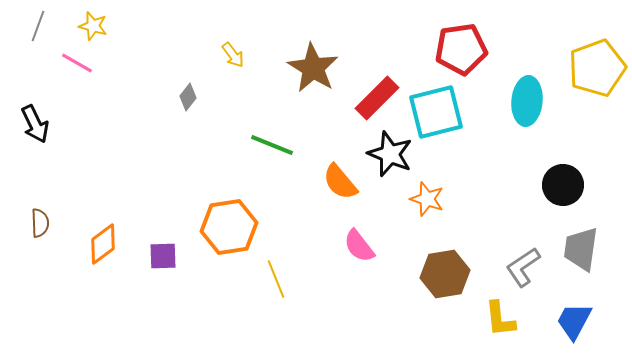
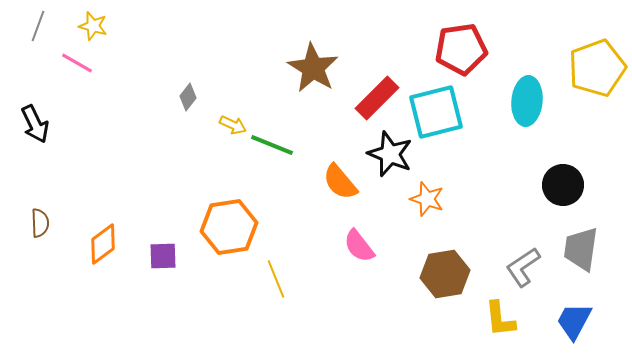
yellow arrow: moved 70 px down; rotated 28 degrees counterclockwise
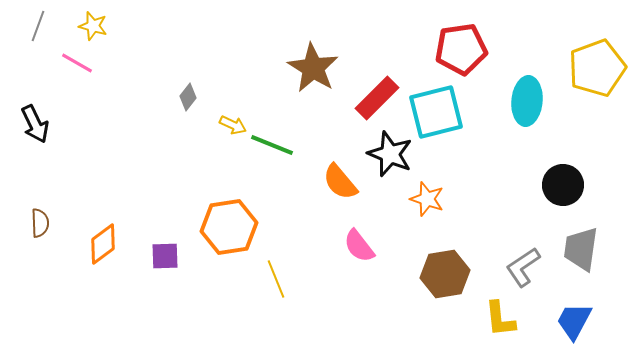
purple square: moved 2 px right
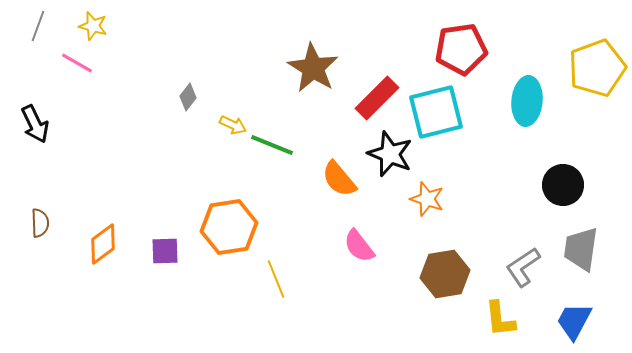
orange semicircle: moved 1 px left, 3 px up
purple square: moved 5 px up
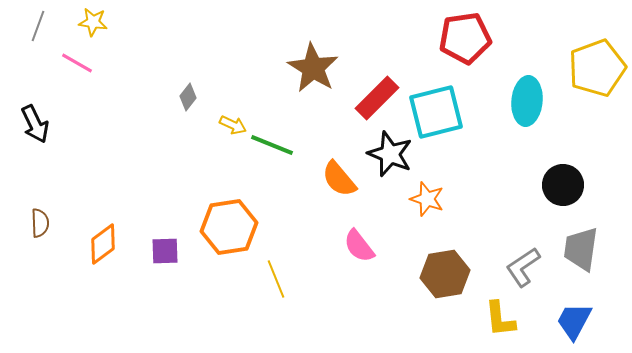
yellow star: moved 4 px up; rotated 8 degrees counterclockwise
red pentagon: moved 4 px right, 11 px up
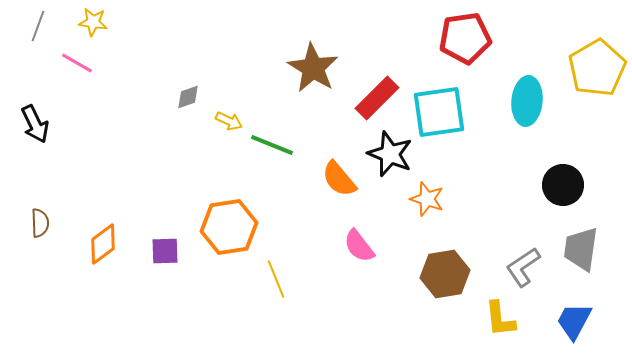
yellow pentagon: rotated 10 degrees counterclockwise
gray diamond: rotated 32 degrees clockwise
cyan square: moved 3 px right; rotated 6 degrees clockwise
yellow arrow: moved 4 px left, 4 px up
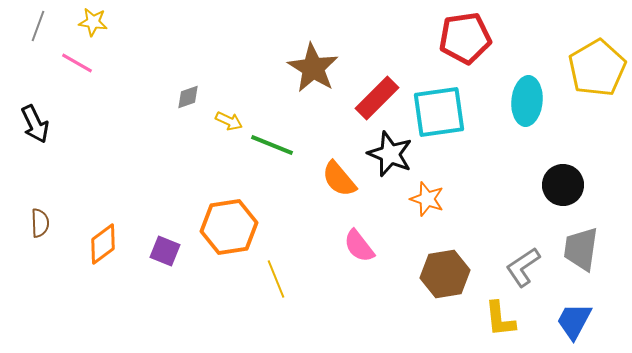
purple square: rotated 24 degrees clockwise
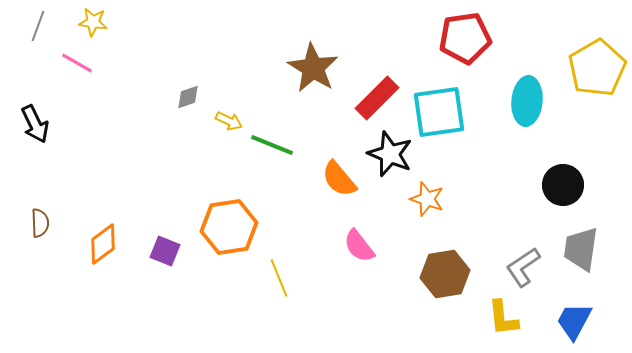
yellow line: moved 3 px right, 1 px up
yellow L-shape: moved 3 px right, 1 px up
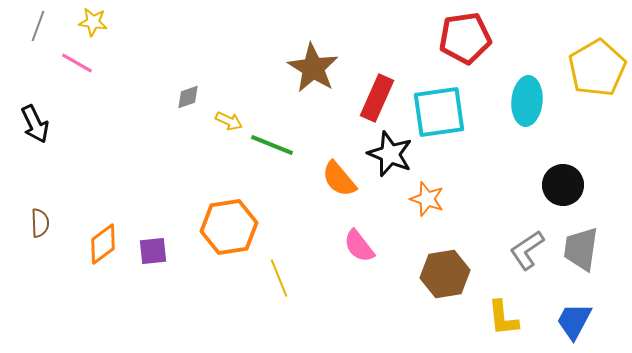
red rectangle: rotated 21 degrees counterclockwise
purple square: moved 12 px left; rotated 28 degrees counterclockwise
gray L-shape: moved 4 px right, 17 px up
